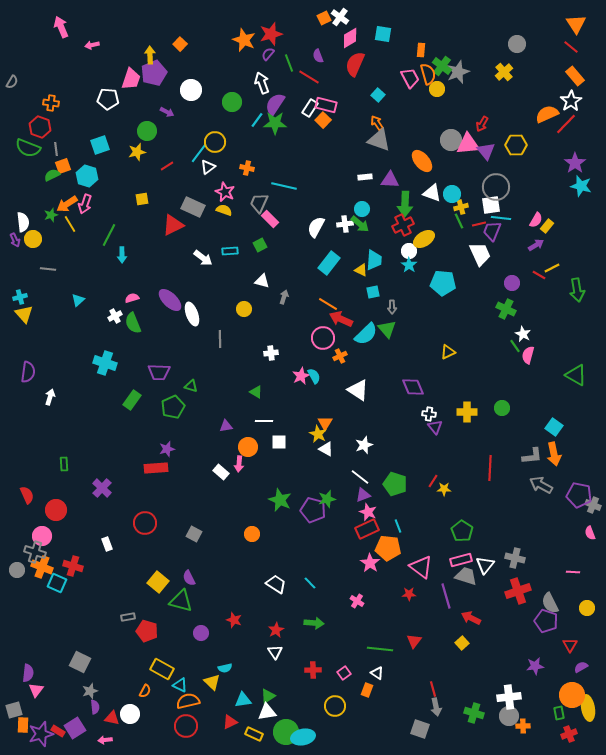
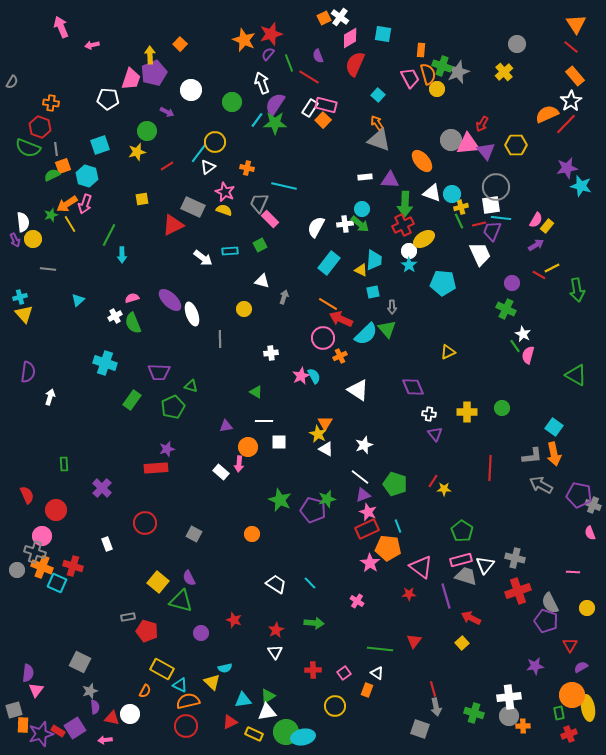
green cross at (442, 66): rotated 18 degrees counterclockwise
purple star at (575, 163): moved 8 px left, 5 px down; rotated 25 degrees clockwise
purple triangle at (435, 427): moved 7 px down
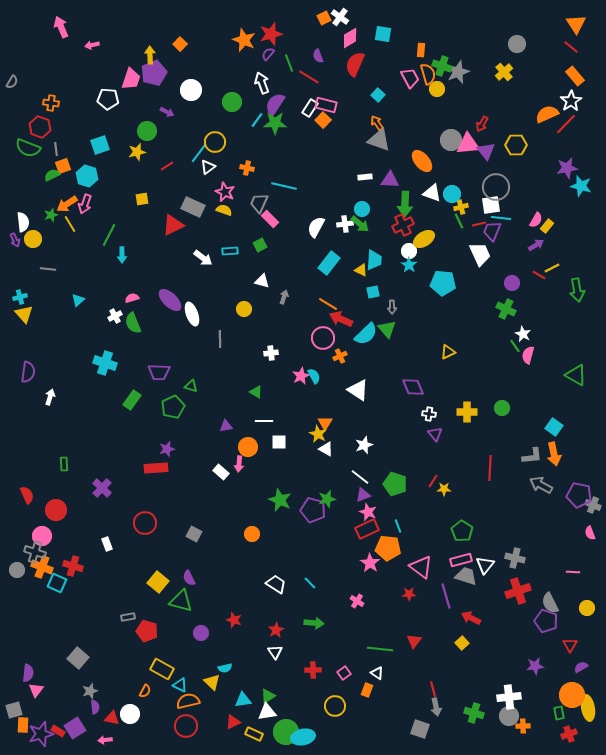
gray square at (80, 662): moved 2 px left, 4 px up; rotated 15 degrees clockwise
red triangle at (230, 722): moved 3 px right
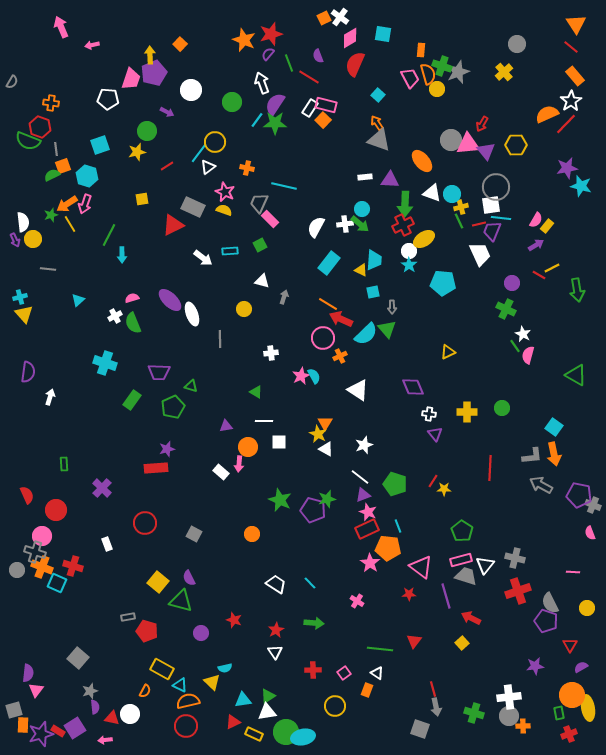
green semicircle at (28, 148): moved 7 px up
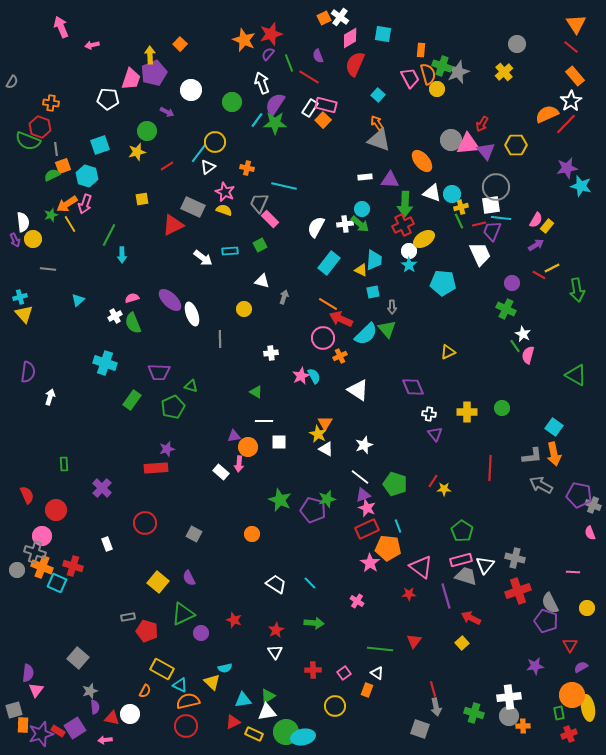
purple triangle at (226, 426): moved 8 px right, 10 px down
pink star at (368, 512): moved 1 px left, 4 px up
green triangle at (181, 601): moved 2 px right, 13 px down; rotated 40 degrees counterclockwise
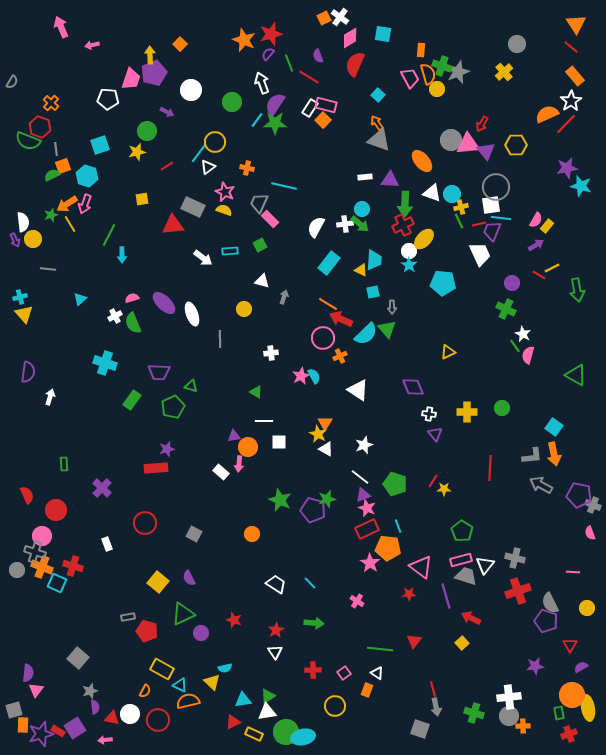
orange cross at (51, 103): rotated 35 degrees clockwise
red triangle at (173, 225): rotated 20 degrees clockwise
yellow ellipse at (424, 239): rotated 15 degrees counterclockwise
cyan triangle at (78, 300): moved 2 px right, 1 px up
purple ellipse at (170, 300): moved 6 px left, 3 px down
red circle at (186, 726): moved 28 px left, 6 px up
